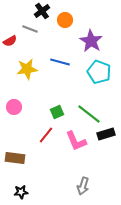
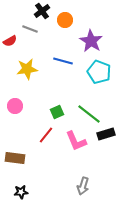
blue line: moved 3 px right, 1 px up
pink circle: moved 1 px right, 1 px up
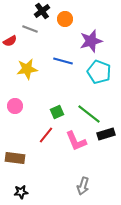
orange circle: moved 1 px up
purple star: rotated 25 degrees clockwise
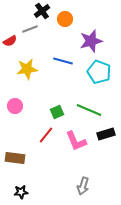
gray line: rotated 42 degrees counterclockwise
green line: moved 4 px up; rotated 15 degrees counterclockwise
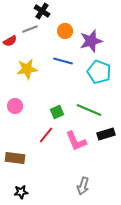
black cross: rotated 21 degrees counterclockwise
orange circle: moved 12 px down
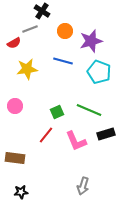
red semicircle: moved 4 px right, 2 px down
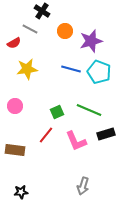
gray line: rotated 49 degrees clockwise
blue line: moved 8 px right, 8 px down
brown rectangle: moved 8 px up
